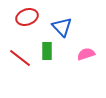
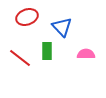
pink semicircle: rotated 18 degrees clockwise
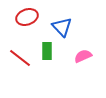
pink semicircle: moved 3 px left, 2 px down; rotated 24 degrees counterclockwise
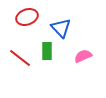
blue triangle: moved 1 px left, 1 px down
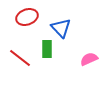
green rectangle: moved 2 px up
pink semicircle: moved 6 px right, 3 px down
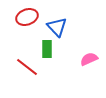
blue triangle: moved 4 px left, 1 px up
red line: moved 7 px right, 9 px down
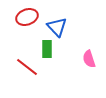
pink semicircle: rotated 84 degrees counterclockwise
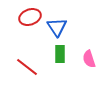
red ellipse: moved 3 px right
blue triangle: rotated 10 degrees clockwise
green rectangle: moved 13 px right, 5 px down
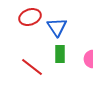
pink semicircle: rotated 18 degrees clockwise
red line: moved 5 px right
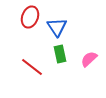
red ellipse: rotated 50 degrees counterclockwise
green rectangle: rotated 12 degrees counterclockwise
pink semicircle: rotated 48 degrees clockwise
